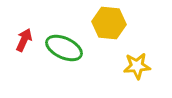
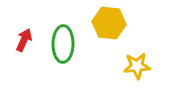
green ellipse: moved 1 px left, 4 px up; rotated 66 degrees clockwise
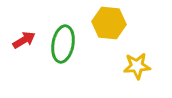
red arrow: rotated 35 degrees clockwise
green ellipse: rotated 9 degrees clockwise
